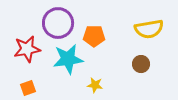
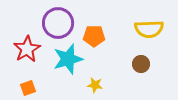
yellow semicircle: rotated 8 degrees clockwise
red star: rotated 20 degrees counterclockwise
cyan star: rotated 8 degrees counterclockwise
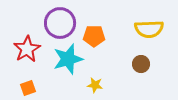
purple circle: moved 2 px right
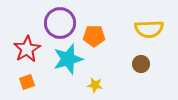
orange square: moved 1 px left, 6 px up
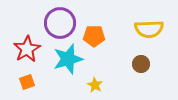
yellow star: rotated 21 degrees clockwise
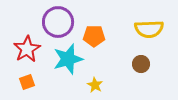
purple circle: moved 2 px left, 1 px up
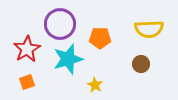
purple circle: moved 2 px right, 2 px down
orange pentagon: moved 6 px right, 2 px down
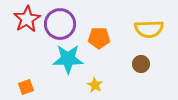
orange pentagon: moved 1 px left
red star: moved 30 px up
cyan star: rotated 16 degrees clockwise
orange square: moved 1 px left, 5 px down
